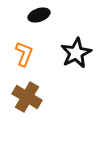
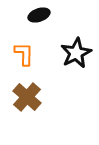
orange L-shape: rotated 20 degrees counterclockwise
brown cross: rotated 12 degrees clockwise
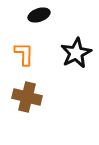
brown cross: rotated 28 degrees counterclockwise
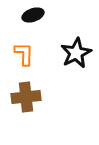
black ellipse: moved 6 px left
brown cross: moved 1 px left; rotated 20 degrees counterclockwise
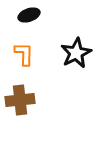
black ellipse: moved 4 px left
brown cross: moved 6 px left, 3 px down
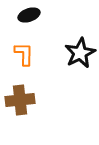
black star: moved 4 px right
